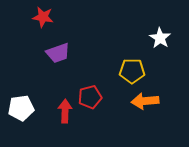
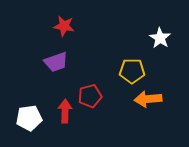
red star: moved 21 px right, 9 px down
purple trapezoid: moved 2 px left, 9 px down
red pentagon: moved 1 px up
orange arrow: moved 3 px right, 2 px up
white pentagon: moved 8 px right, 10 px down
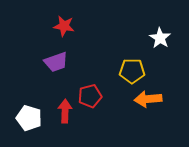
white pentagon: rotated 25 degrees clockwise
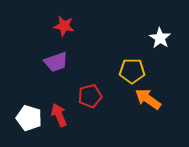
orange arrow: rotated 40 degrees clockwise
red arrow: moved 6 px left, 4 px down; rotated 25 degrees counterclockwise
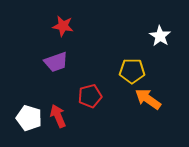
red star: moved 1 px left
white star: moved 2 px up
red arrow: moved 1 px left, 1 px down
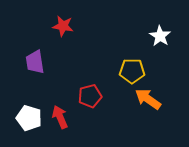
purple trapezoid: moved 21 px left; rotated 100 degrees clockwise
red arrow: moved 2 px right, 1 px down
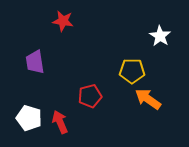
red star: moved 5 px up
red arrow: moved 5 px down
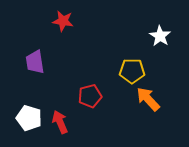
orange arrow: rotated 12 degrees clockwise
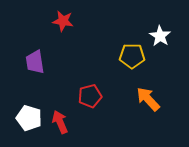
yellow pentagon: moved 15 px up
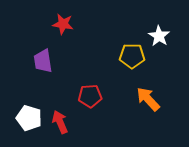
red star: moved 3 px down
white star: moved 1 px left
purple trapezoid: moved 8 px right, 1 px up
red pentagon: rotated 10 degrees clockwise
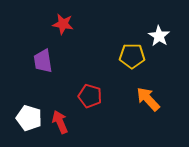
red pentagon: rotated 20 degrees clockwise
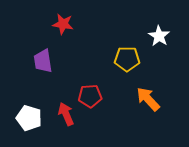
yellow pentagon: moved 5 px left, 3 px down
red pentagon: rotated 20 degrees counterclockwise
red arrow: moved 6 px right, 8 px up
